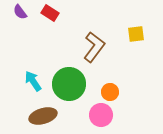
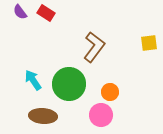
red rectangle: moved 4 px left
yellow square: moved 13 px right, 9 px down
cyan arrow: moved 1 px up
brown ellipse: rotated 20 degrees clockwise
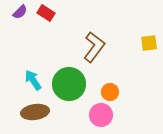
purple semicircle: rotated 98 degrees counterclockwise
brown ellipse: moved 8 px left, 4 px up; rotated 12 degrees counterclockwise
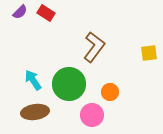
yellow square: moved 10 px down
pink circle: moved 9 px left
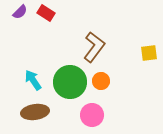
green circle: moved 1 px right, 2 px up
orange circle: moved 9 px left, 11 px up
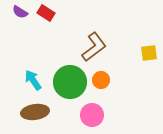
purple semicircle: rotated 77 degrees clockwise
brown L-shape: rotated 16 degrees clockwise
orange circle: moved 1 px up
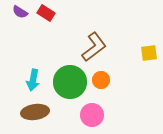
cyan arrow: rotated 135 degrees counterclockwise
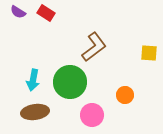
purple semicircle: moved 2 px left
yellow square: rotated 12 degrees clockwise
orange circle: moved 24 px right, 15 px down
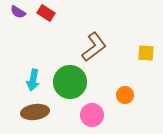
yellow square: moved 3 px left
